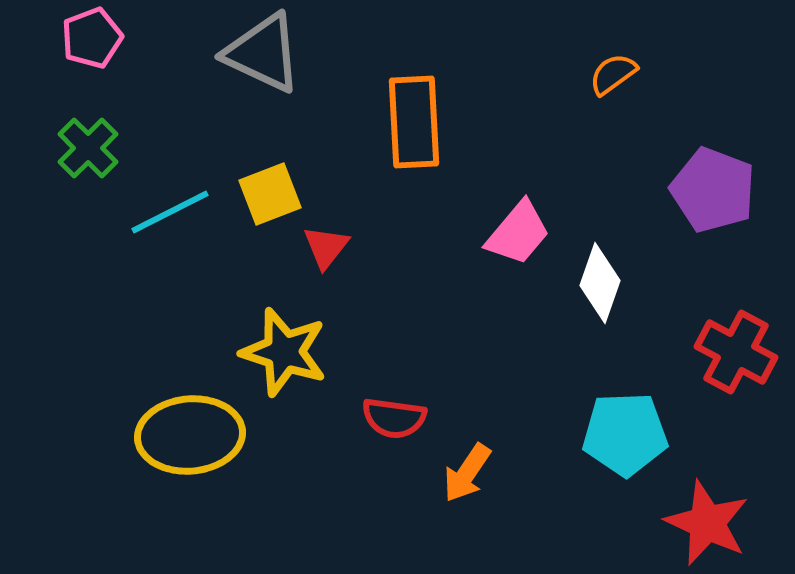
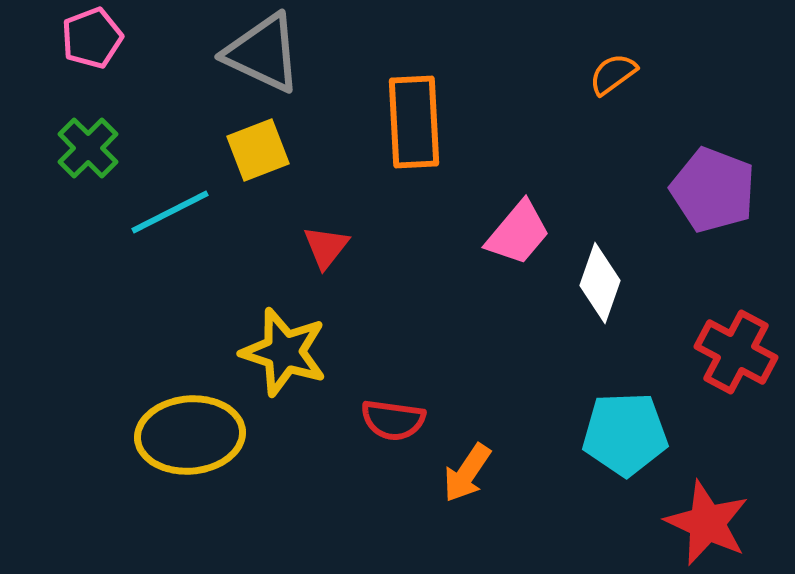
yellow square: moved 12 px left, 44 px up
red semicircle: moved 1 px left, 2 px down
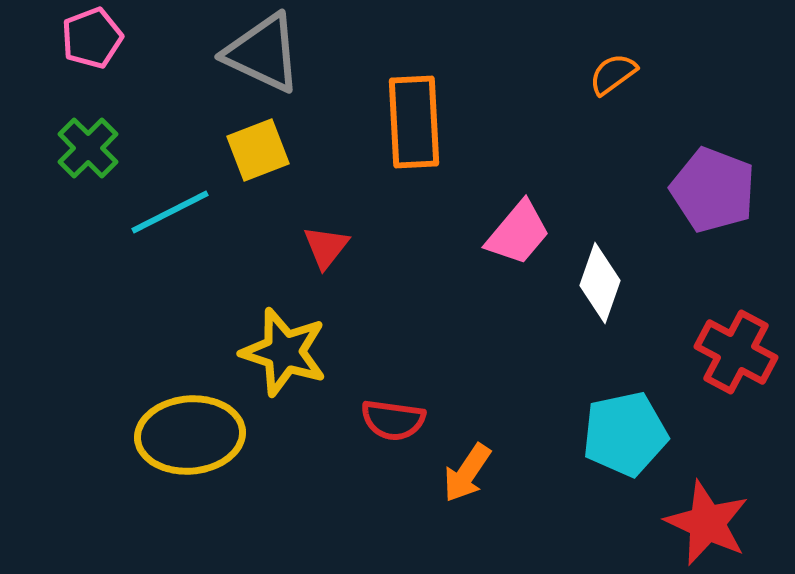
cyan pentagon: rotated 10 degrees counterclockwise
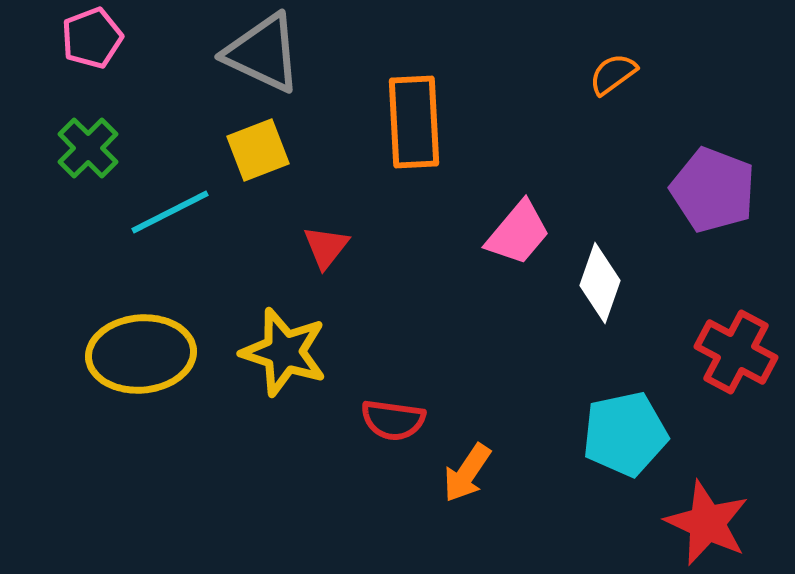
yellow ellipse: moved 49 px left, 81 px up
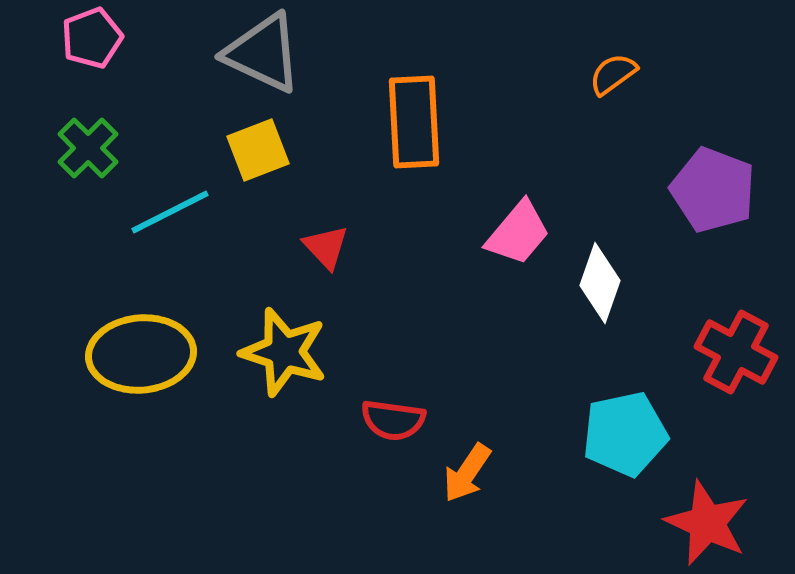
red triangle: rotated 21 degrees counterclockwise
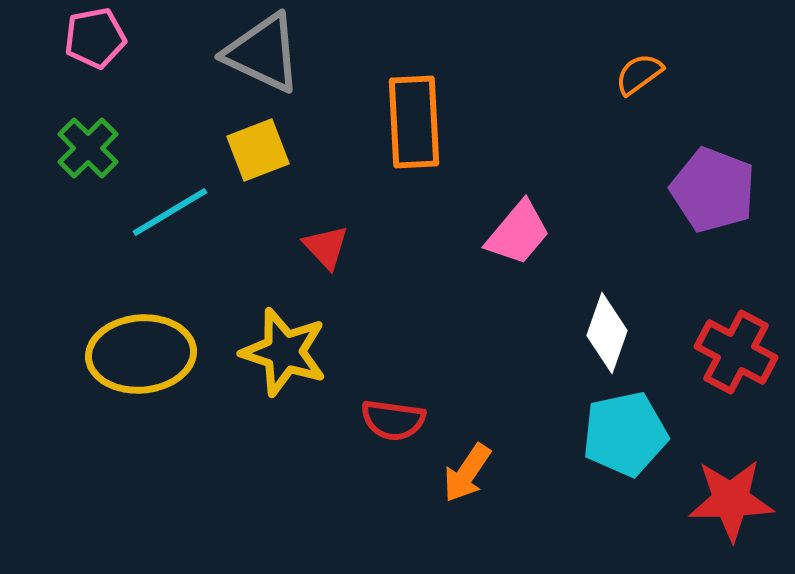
pink pentagon: moved 3 px right; rotated 10 degrees clockwise
orange semicircle: moved 26 px right
cyan line: rotated 4 degrees counterclockwise
white diamond: moved 7 px right, 50 px down
red star: moved 24 px right, 23 px up; rotated 26 degrees counterclockwise
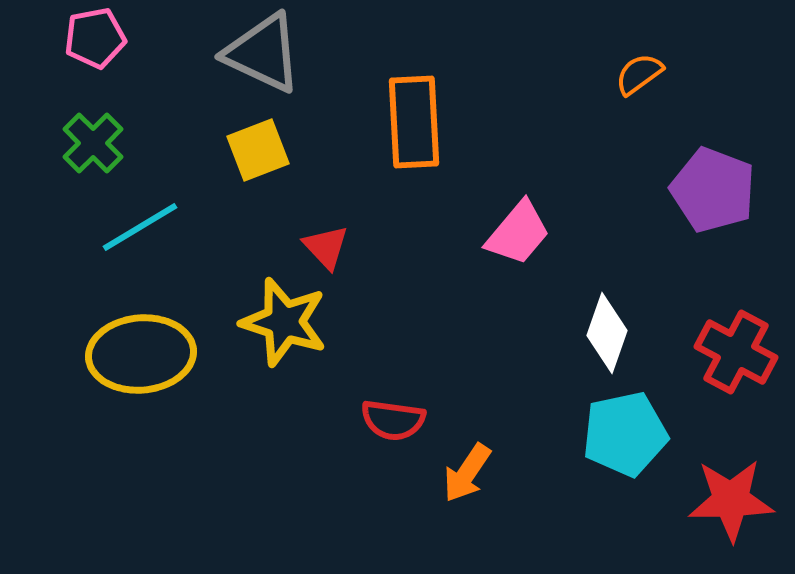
green cross: moved 5 px right, 5 px up
cyan line: moved 30 px left, 15 px down
yellow star: moved 30 px up
